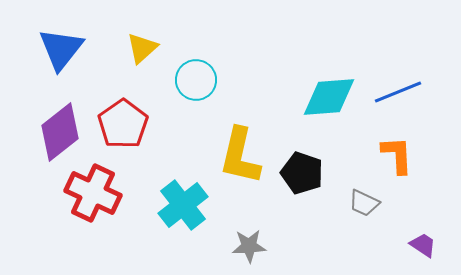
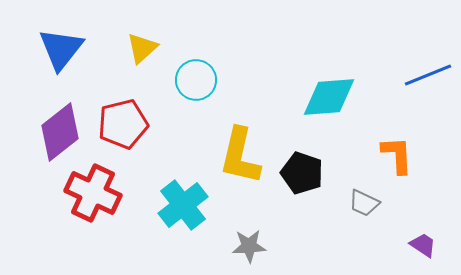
blue line: moved 30 px right, 17 px up
red pentagon: rotated 21 degrees clockwise
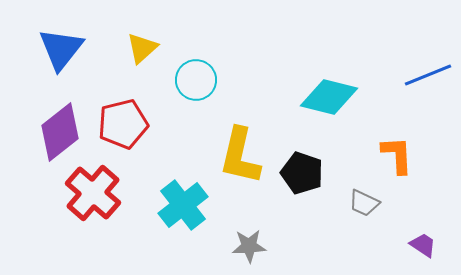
cyan diamond: rotated 18 degrees clockwise
red cross: rotated 16 degrees clockwise
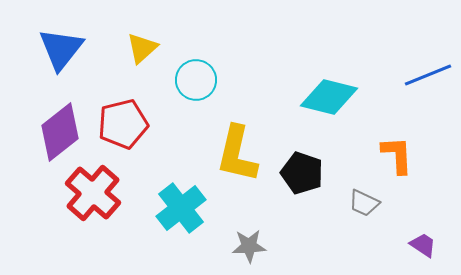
yellow L-shape: moved 3 px left, 2 px up
cyan cross: moved 2 px left, 3 px down
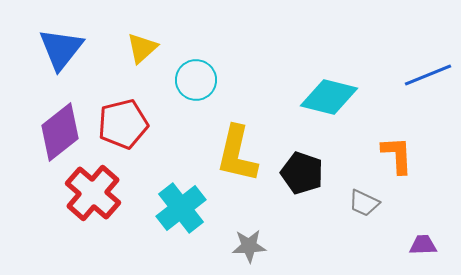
purple trapezoid: rotated 36 degrees counterclockwise
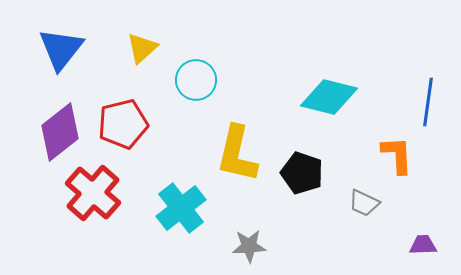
blue line: moved 27 px down; rotated 60 degrees counterclockwise
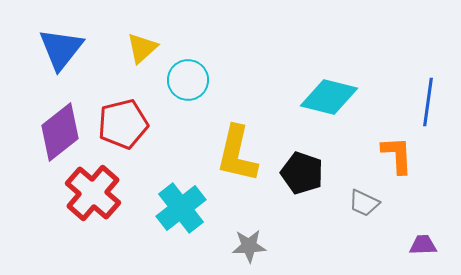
cyan circle: moved 8 px left
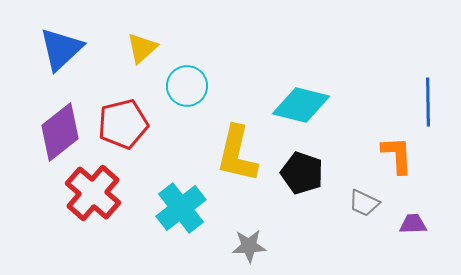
blue triangle: rotated 9 degrees clockwise
cyan circle: moved 1 px left, 6 px down
cyan diamond: moved 28 px left, 8 px down
blue line: rotated 9 degrees counterclockwise
purple trapezoid: moved 10 px left, 21 px up
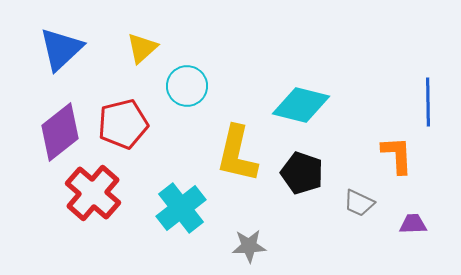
gray trapezoid: moved 5 px left
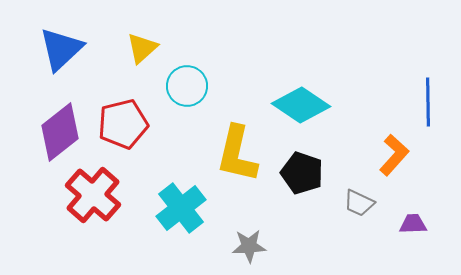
cyan diamond: rotated 20 degrees clockwise
orange L-shape: moved 3 px left; rotated 45 degrees clockwise
red cross: moved 2 px down
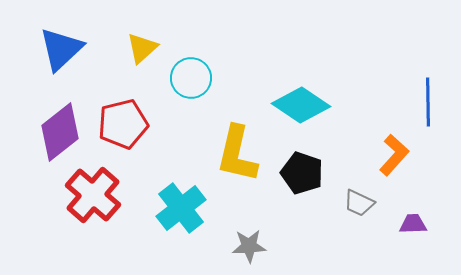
cyan circle: moved 4 px right, 8 px up
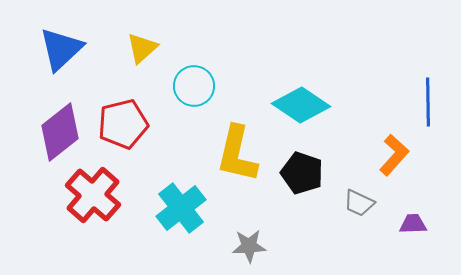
cyan circle: moved 3 px right, 8 px down
